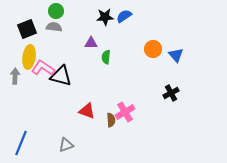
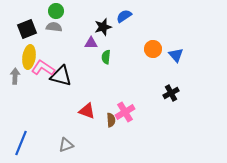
black star: moved 2 px left, 10 px down; rotated 12 degrees counterclockwise
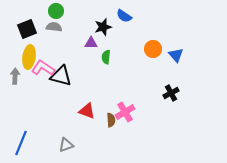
blue semicircle: rotated 112 degrees counterclockwise
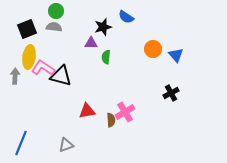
blue semicircle: moved 2 px right, 1 px down
red triangle: rotated 30 degrees counterclockwise
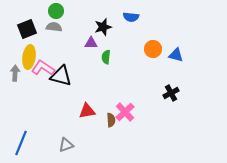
blue semicircle: moved 5 px right; rotated 28 degrees counterclockwise
blue triangle: rotated 35 degrees counterclockwise
gray arrow: moved 3 px up
pink cross: rotated 12 degrees counterclockwise
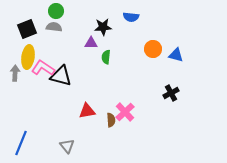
black star: rotated 12 degrees clockwise
yellow ellipse: moved 1 px left
gray triangle: moved 1 px right, 1 px down; rotated 49 degrees counterclockwise
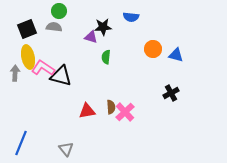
green circle: moved 3 px right
purple triangle: moved 6 px up; rotated 16 degrees clockwise
yellow ellipse: rotated 20 degrees counterclockwise
brown semicircle: moved 13 px up
gray triangle: moved 1 px left, 3 px down
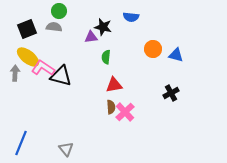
black star: rotated 18 degrees clockwise
purple triangle: rotated 24 degrees counterclockwise
yellow ellipse: rotated 40 degrees counterclockwise
red triangle: moved 27 px right, 26 px up
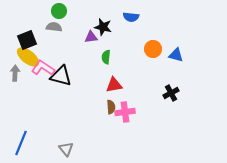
black square: moved 11 px down
pink cross: rotated 36 degrees clockwise
